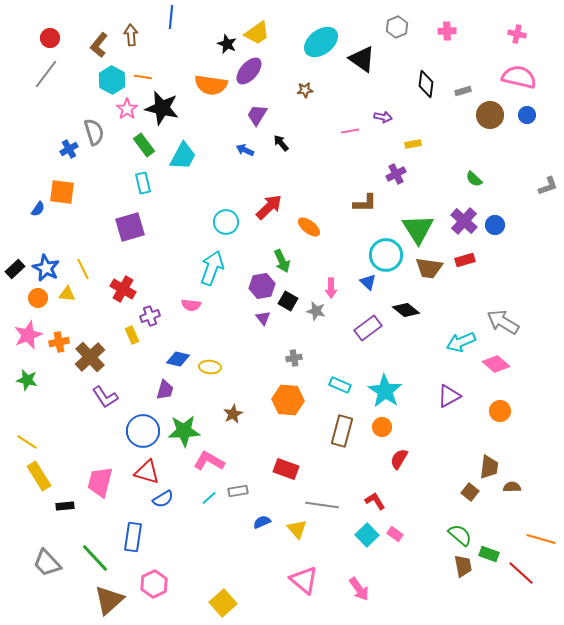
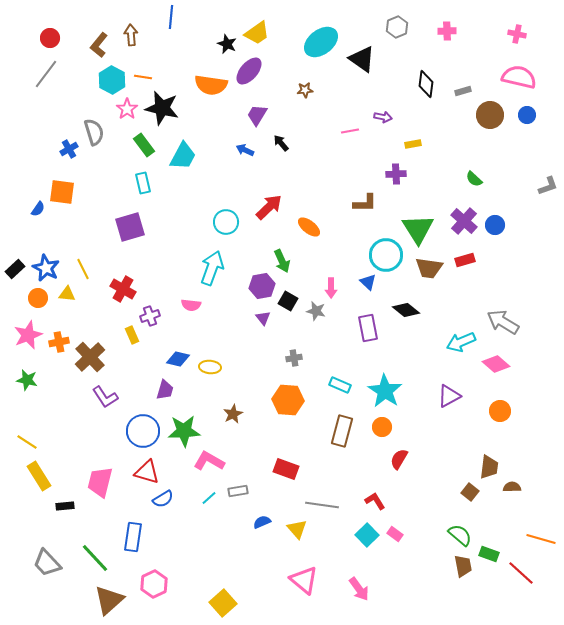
purple cross at (396, 174): rotated 24 degrees clockwise
purple rectangle at (368, 328): rotated 64 degrees counterclockwise
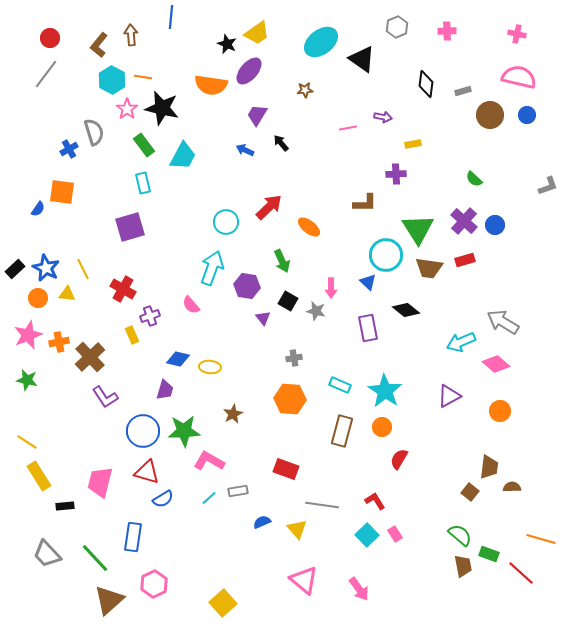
pink line at (350, 131): moved 2 px left, 3 px up
purple hexagon at (262, 286): moved 15 px left; rotated 20 degrees clockwise
pink semicircle at (191, 305): rotated 42 degrees clockwise
orange hexagon at (288, 400): moved 2 px right, 1 px up
pink rectangle at (395, 534): rotated 21 degrees clockwise
gray trapezoid at (47, 563): moved 9 px up
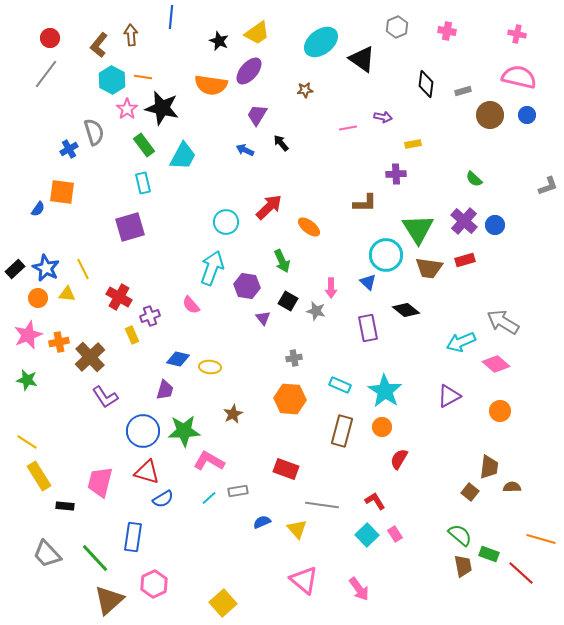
pink cross at (447, 31): rotated 12 degrees clockwise
black star at (227, 44): moved 8 px left, 3 px up
red cross at (123, 289): moved 4 px left, 8 px down
black rectangle at (65, 506): rotated 12 degrees clockwise
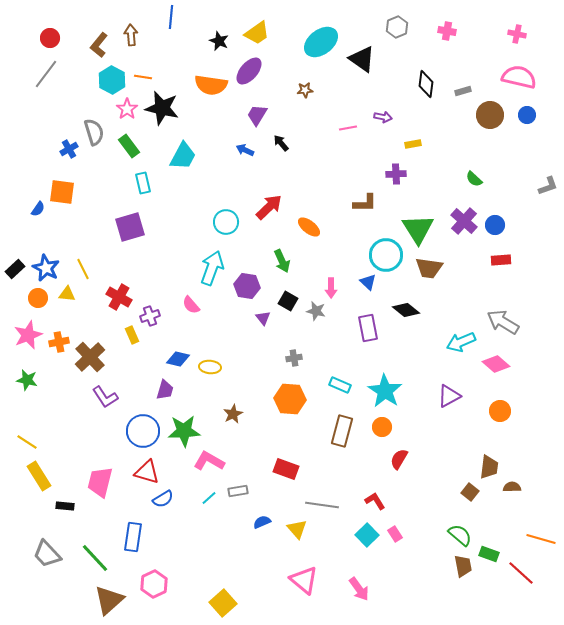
green rectangle at (144, 145): moved 15 px left, 1 px down
red rectangle at (465, 260): moved 36 px right; rotated 12 degrees clockwise
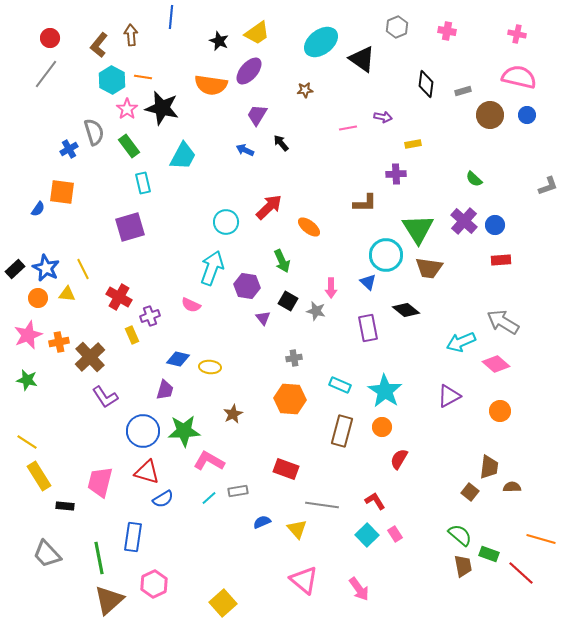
pink semicircle at (191, 305): rotated 24 degrees counterclockwise
green line at (95, 558): moved 4 px right; rotated 32 degrees clockwise
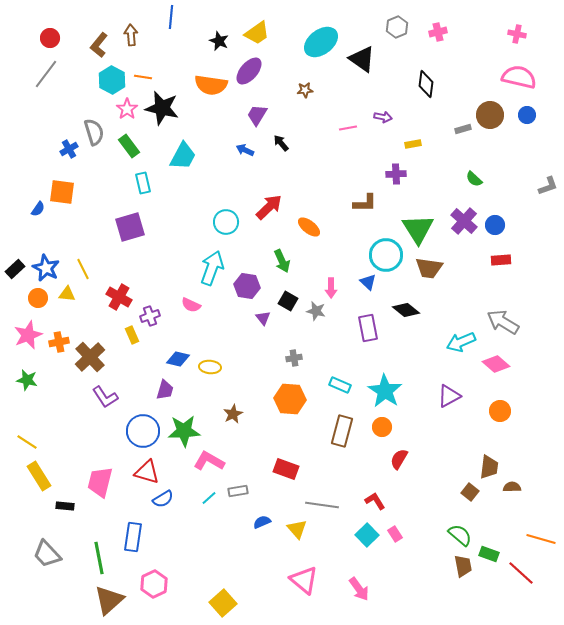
pink cross at (447, 31): moved 9 px left, 1 px down; rotated 24 degrees counterclockwise
gray rectangle at (463, 91): moved 38 px down
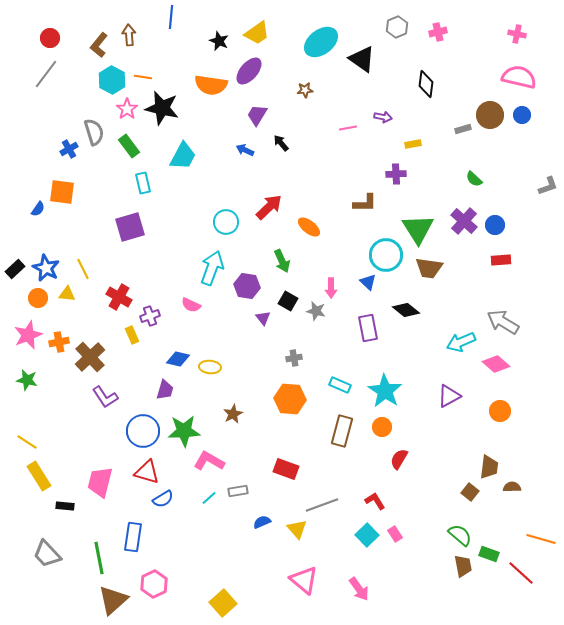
brown arrow at (131, 35): moved 2 px left
blue circle at (527, 115): moved 5 px left
gray line at (322, 505): rotated 28 degrees counterclockwise
brown triangle at (109, 600): moved 4 px right
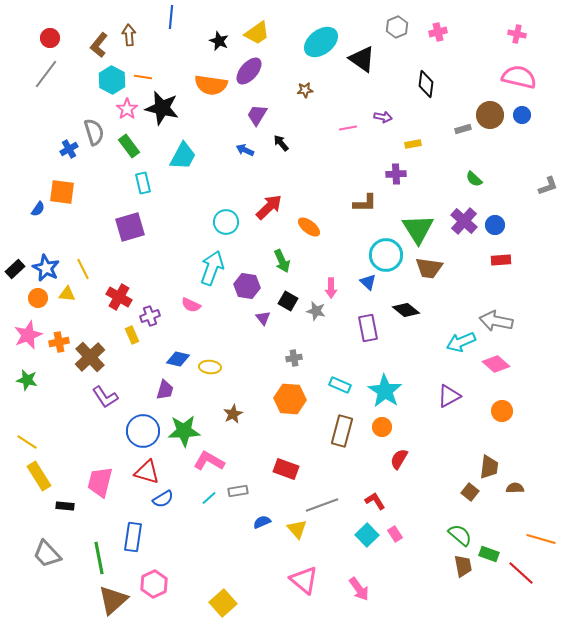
gray arrow at (503, 322): moved 7 px left, 1 px up; rotated 20 degrees counterclockwise
orange circle at (500, 411): moved 2 px right
brown semicircle at (512, 487): moved 3 px right, 1 px down
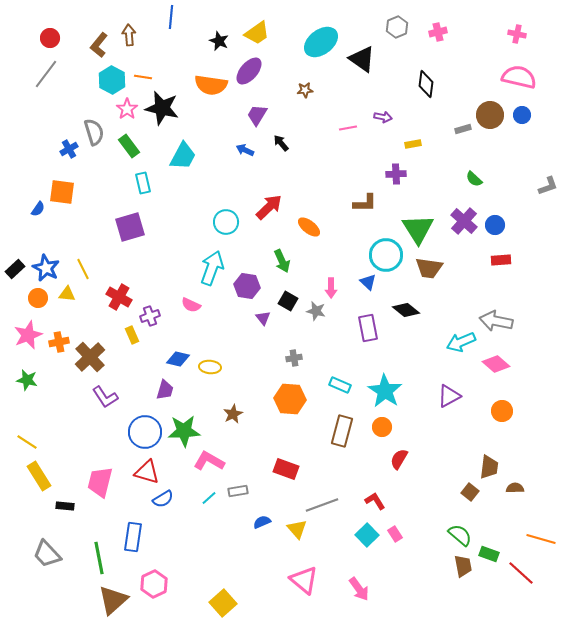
blue circle at (143, 431): moved 2 px right, 1 px down
